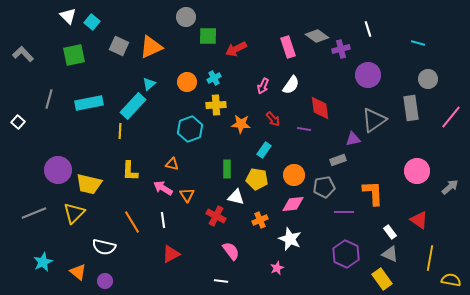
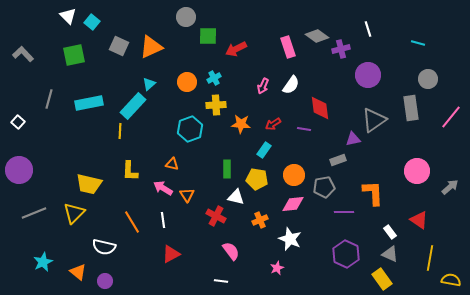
red arrow at (273, 119): moved 5 px down; rotated 98 degrees clockwise
purple circle at (58, 170): moved 39 px left
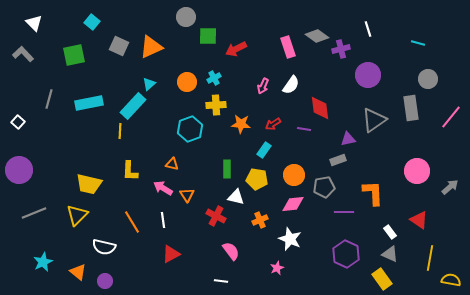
white triangle at (68, 16): moved 34 px left, 7 px down
purple triangle at (353, 139): moved 5 px left
yellow triangle at (74, 213): moved 3 px right, 2 px down
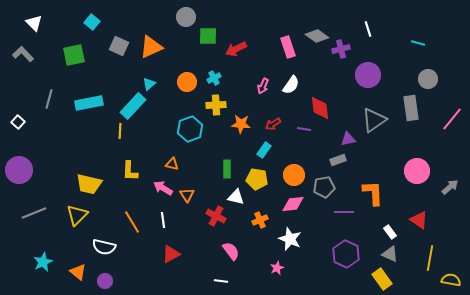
pink line at (451, 117): moved 1 px right, 2 px down
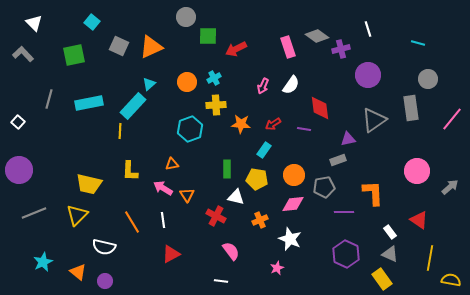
orange triangle at (172, 164): rotated 24 degrees counterclockwise
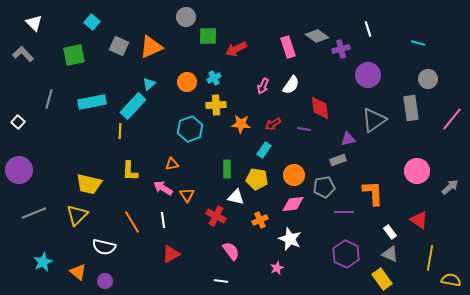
cyan rectangle at (89, 103): moved 3 px right, 1 px up
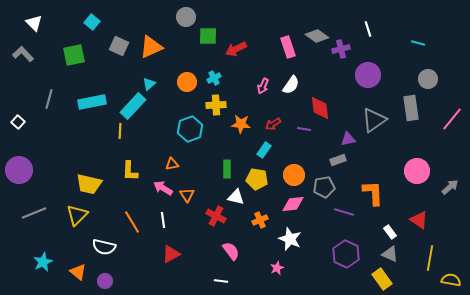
purple line at (344, 212): rotated 18 degrees clockwise
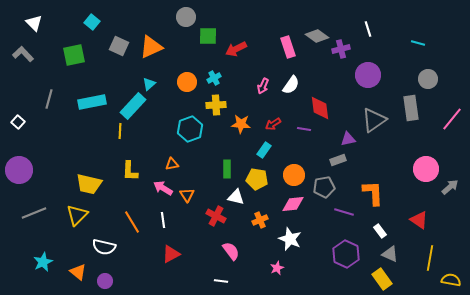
pink circle at (417, 171): moved 9 px right, 2 px up
white rectangle at (390, 232): moved 10 px left, 1 px up
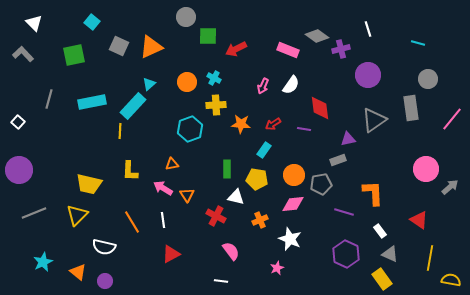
pink rectangle at (288, 47): moved 3 px down; rotated 50 degrees counterclockwise
cyan cross at (214, 78): rotated 32 degrees counterclockwise
gray pentagon at (324, 187): moved 3 px left, 3 px up
